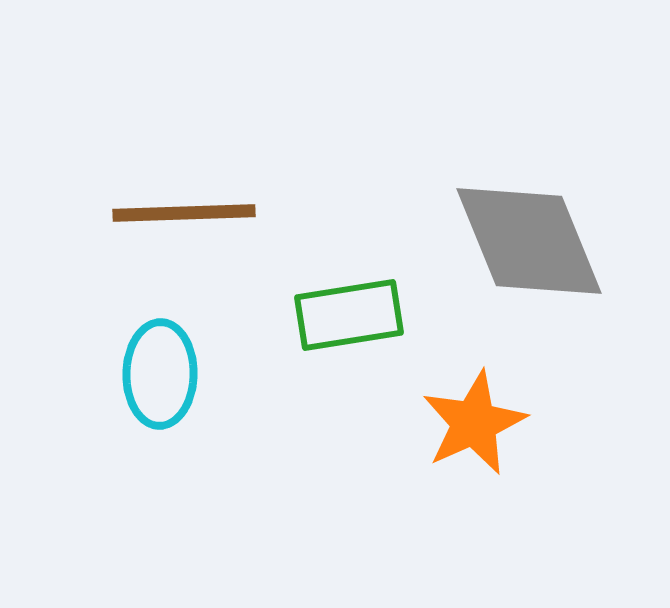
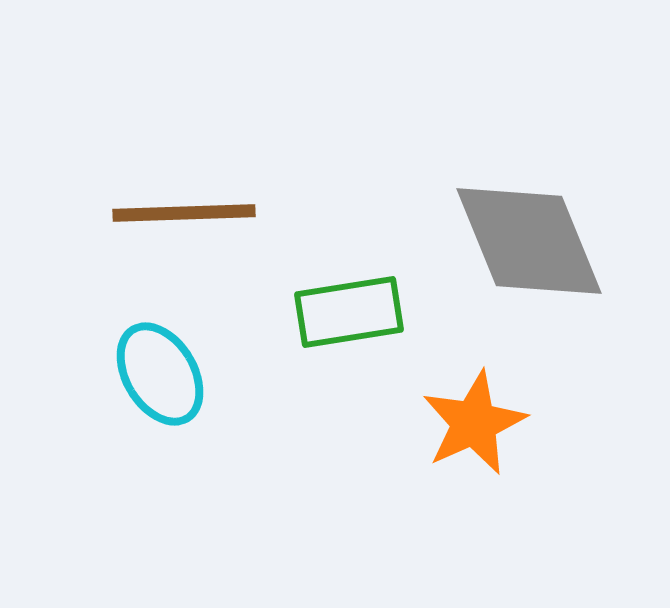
green rectangle: moved 3 px up
cyan ellipse: rotated 32 degrees counterclockwise
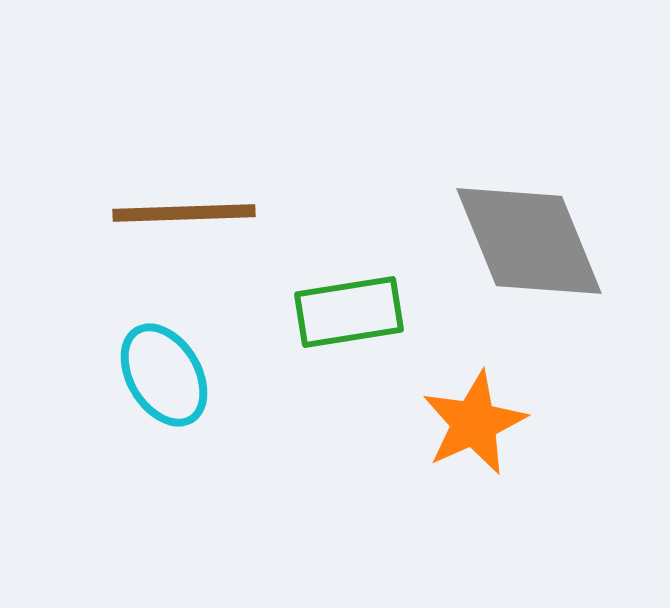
cyan ellipse: moved 4 px right, 1 px down
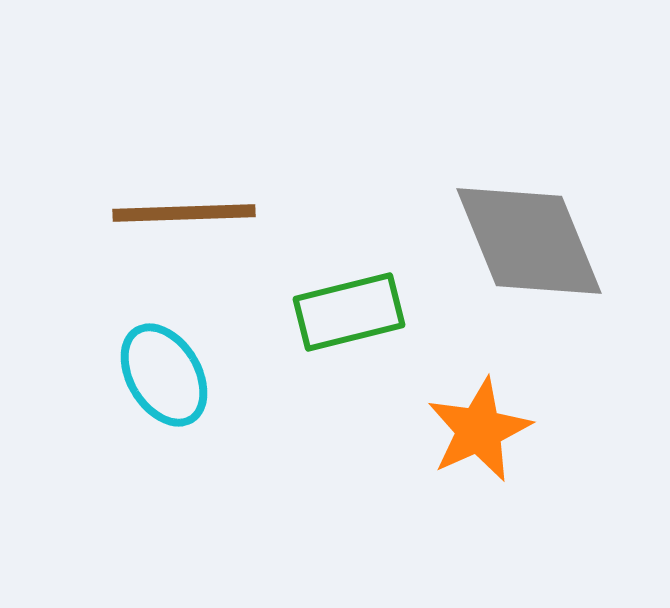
green rectangle: rotated 5 degrees counterclockwise
orange star: moved 5 px right, 7 px down
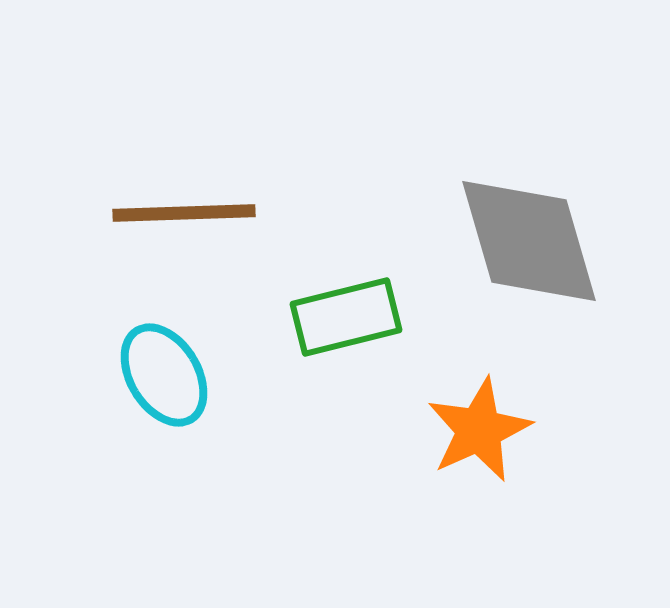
gray diamond: rotated 6 degrees clockwise
green rectangle: moved 3 px left, 5 px down
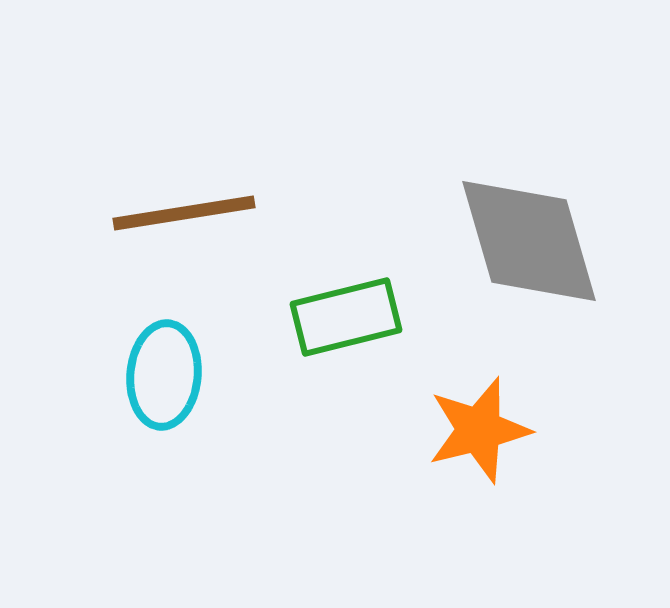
brown line: rotated 7 degrees counterclockwise
cyan ellipse: rotated 36 degrees clockwise
orange star: rotated 10 degrees clockwise
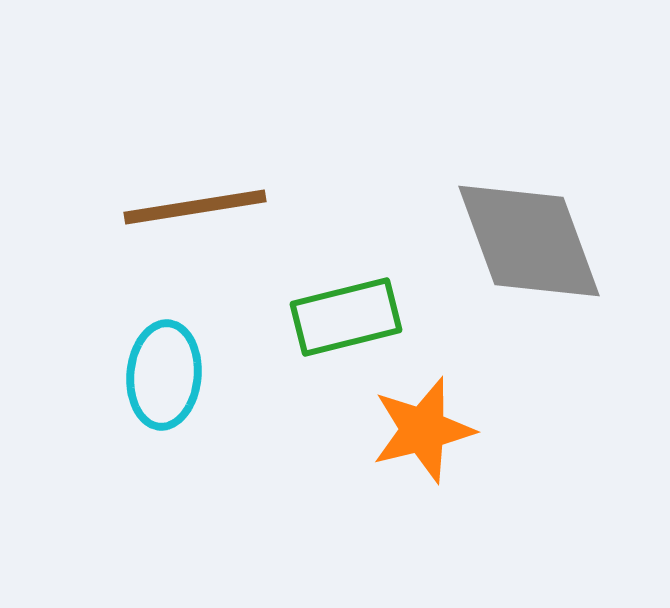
brown line: moved 11 px right, 6 px up
gray diamond: rotated 4 degrees counterclockwise
orange star: moved 56 px left
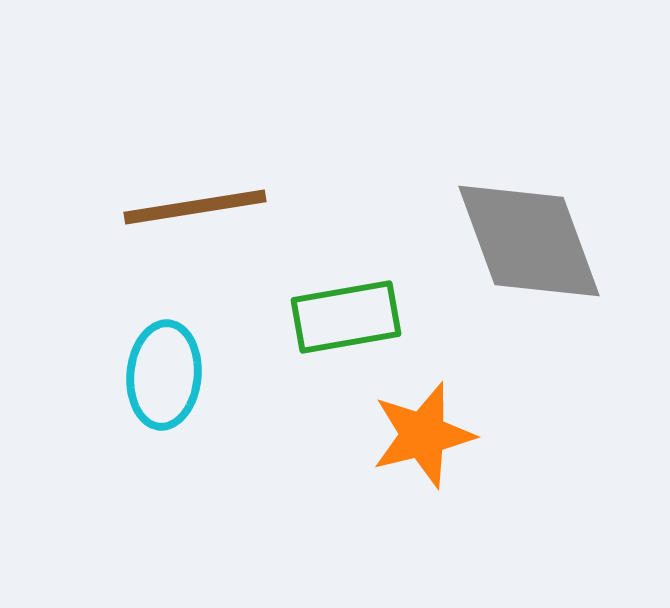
green rectangle: rotated 4 degrees clockwise
orange star: moved 5 px down
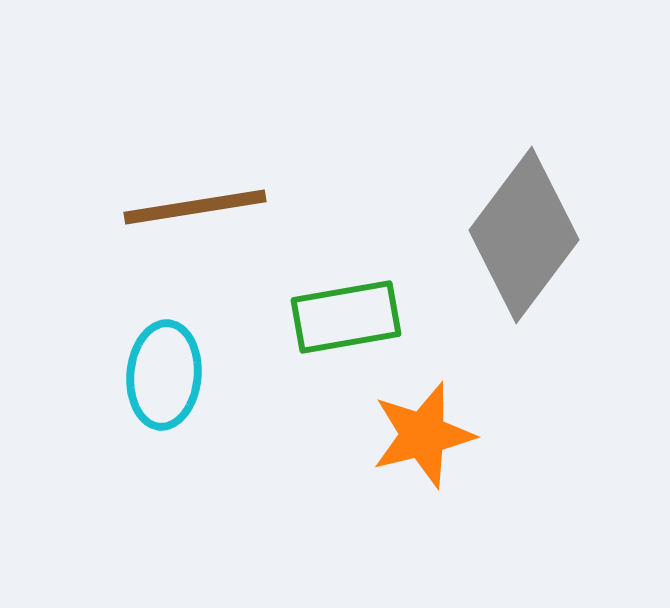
gray diamond: moved 5 px left, 6 px up; rotated 57 degrees clockwise
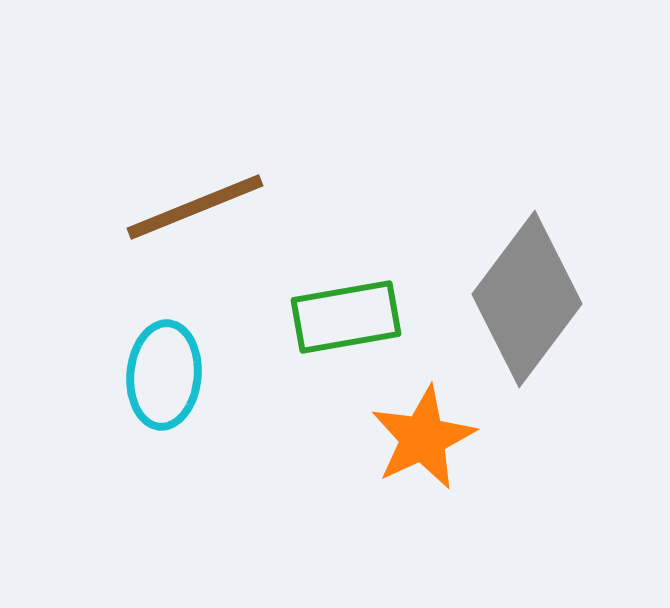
brown line: rotated 13 degrees counterclockwise
gray diamond: moved 3 px right, 64 px down
orange star: moved 3 px down; rotated 11 degrees counterclockwise
